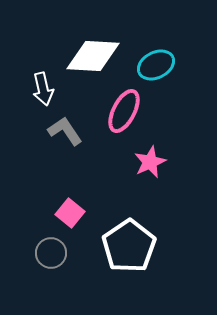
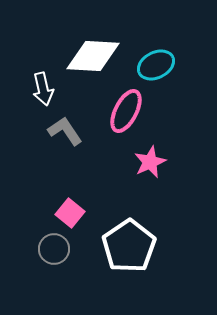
pink ellipse: moved 2 px right
gray circle: moved 3 px right, 4 px up
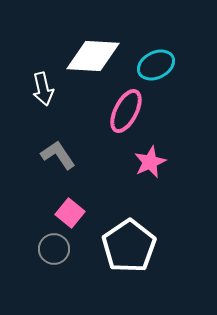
gray L-shape: moved 7 px left, 24 px down
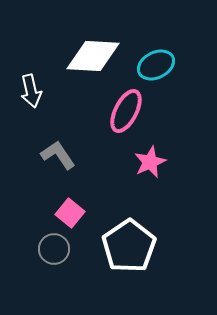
white arrow: moved 12 px left, 2 px down
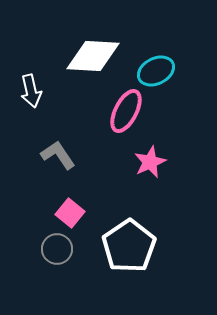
cyan ellipse: moved 6 px down
gray circle: moved 3 px right
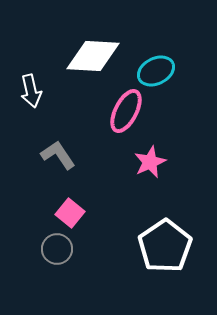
white pentagon: moved 36 px right
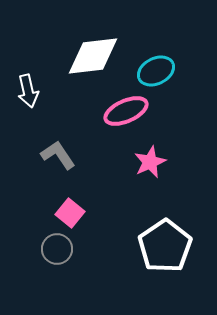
white diamond: rotated 10 degrees counterclockwise
white arrow: moved 3 px left
pink ellipse: rotated 39 degrees clockwise
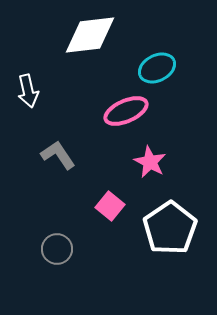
white diamond: moved 3 px left, 21 px up
cyan ellipse: moved 1 px right, 3 px up
pink star: rotated 20 degrees counterclockwise
pink square: moved 40 px right, 7 px up
white pentagon: moved 5 px right, 18 px up
